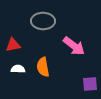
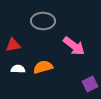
orange semicircle: rotated 84 degrees clockwise
purple square: rotated 21 degrees counterclockwise
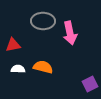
pink arrow: moved 4 px left, 13 px up; rotated 40 degrees clockwise
orange semicircle: rotated 30 degrees clockwise
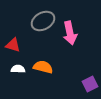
gray ellipse: rotated 30 degrees counterclockwise
red triangle: rotated 28 degrees clockwise
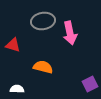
gray ellipse: rotated 20 degrees clockwise
white semicircle: moved 1 px left, 20 px down
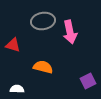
pink arrow: moved 1 px up
purple square: moved 2 px left, 3 px up
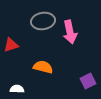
red triangle: moved 2 px left; rotated 35 degrees counterclockwise
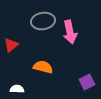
red triangle: rotated 21 degrees counterclockwise
purple square: moved 1 px left, 1 px down
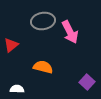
pink arrow: rotated 15 degrees counterclockwise
purple square: rotated 21 degrees counterclockwise
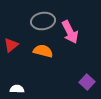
orange semicircle: moved 16 px up
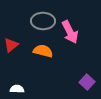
gray ellipse: rotated 10 degrees clockwise
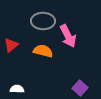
pink arrow: moved 2 px left, 4 px down
purple square: moved 7 px left, 6 px down
